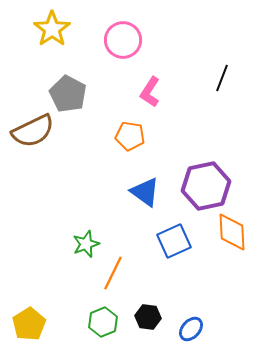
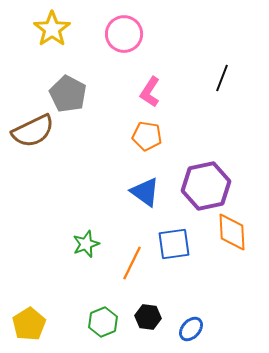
pink circle: moved 1 px right, 6 px up
orange pentagon: moved 17 px right
blue square: moved 3 px down; rotated 16 degrees clockwise
orange line: moved 19 px right, 10 px up
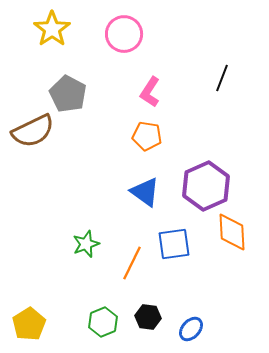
purple hexagon: rotated 12 degrees counterclockwise
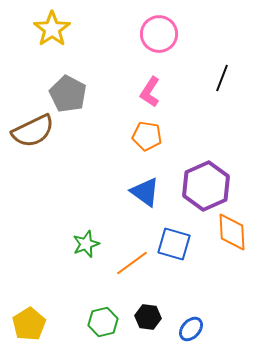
pink circle: moved 35 px right
blue square: rotated 24 degrees clockwise
orange line: rotated 28 degrees clockwise
green hexagon: rotated 8 degrees clockwise
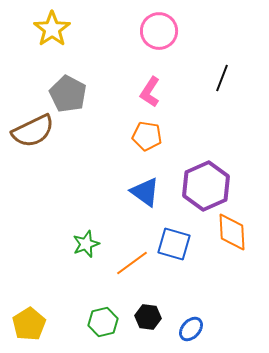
pink circle: moved 3 px up
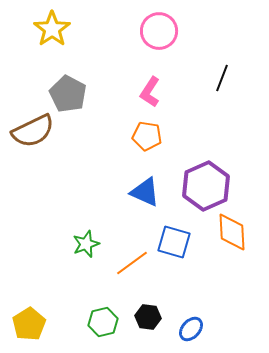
blue triangle: rotated 12 degrees counterclockwise
blue square: moved 2 px up
